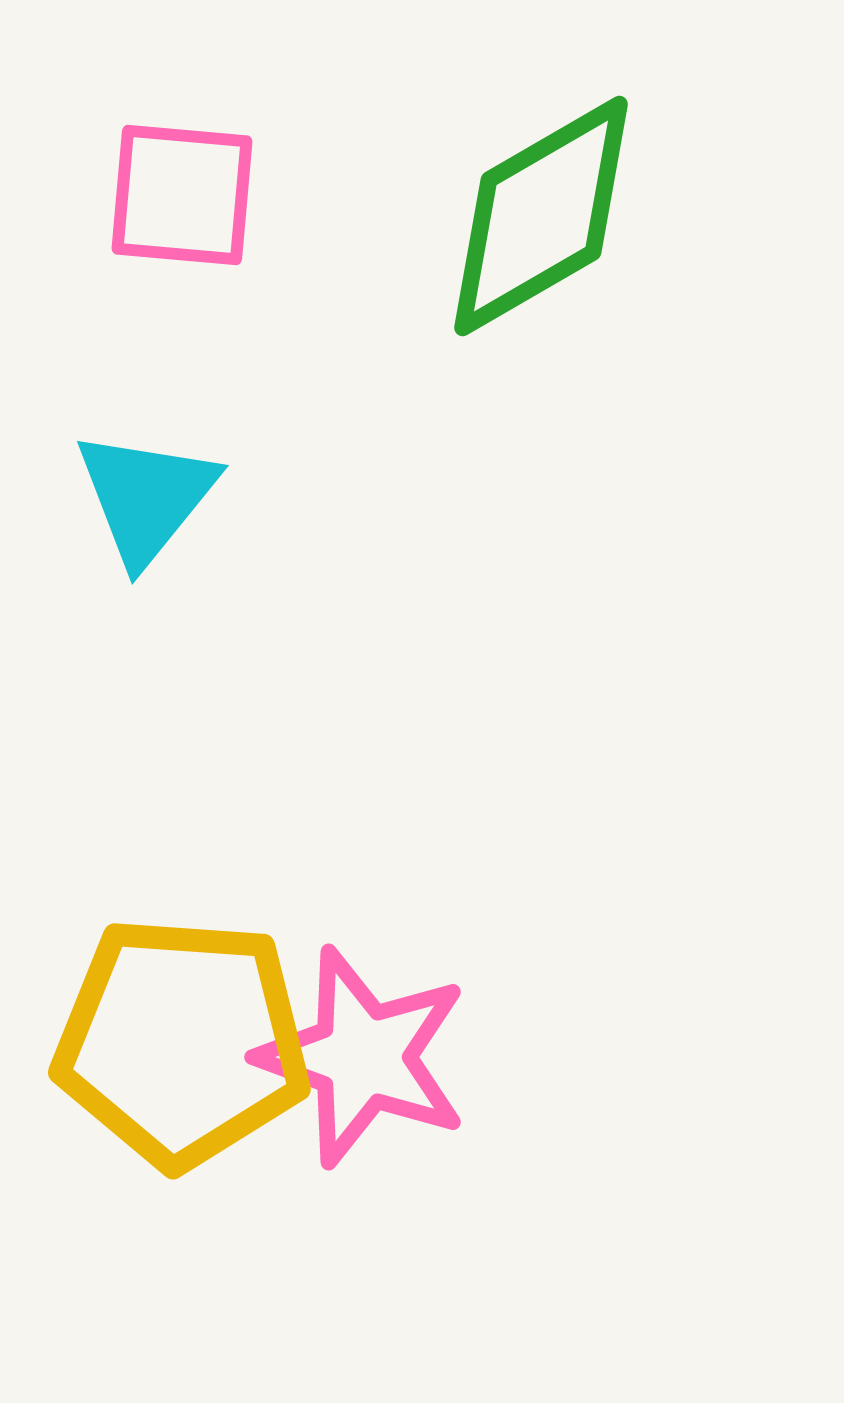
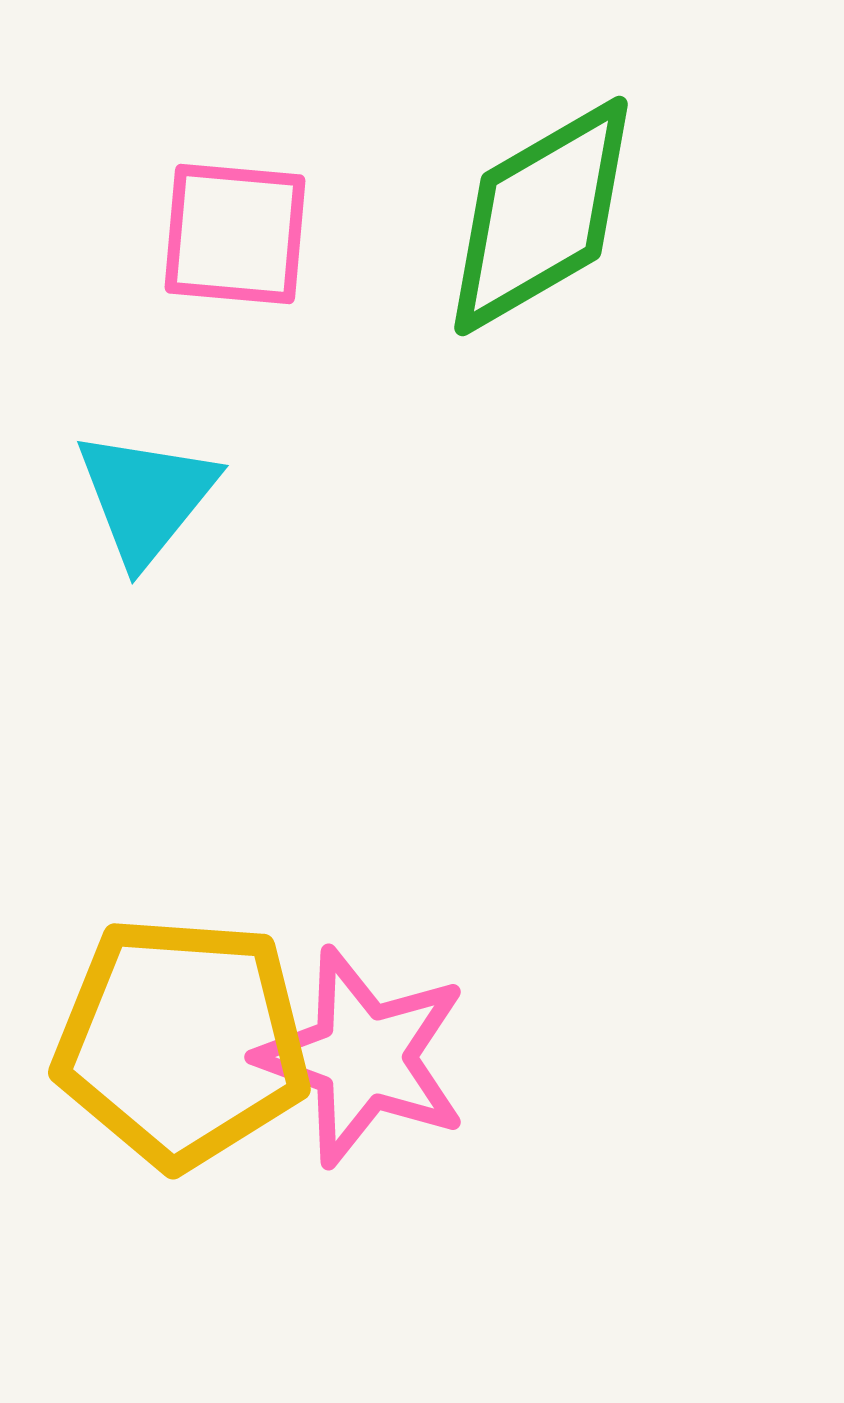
pink square: moved 53 px right, 39 px down
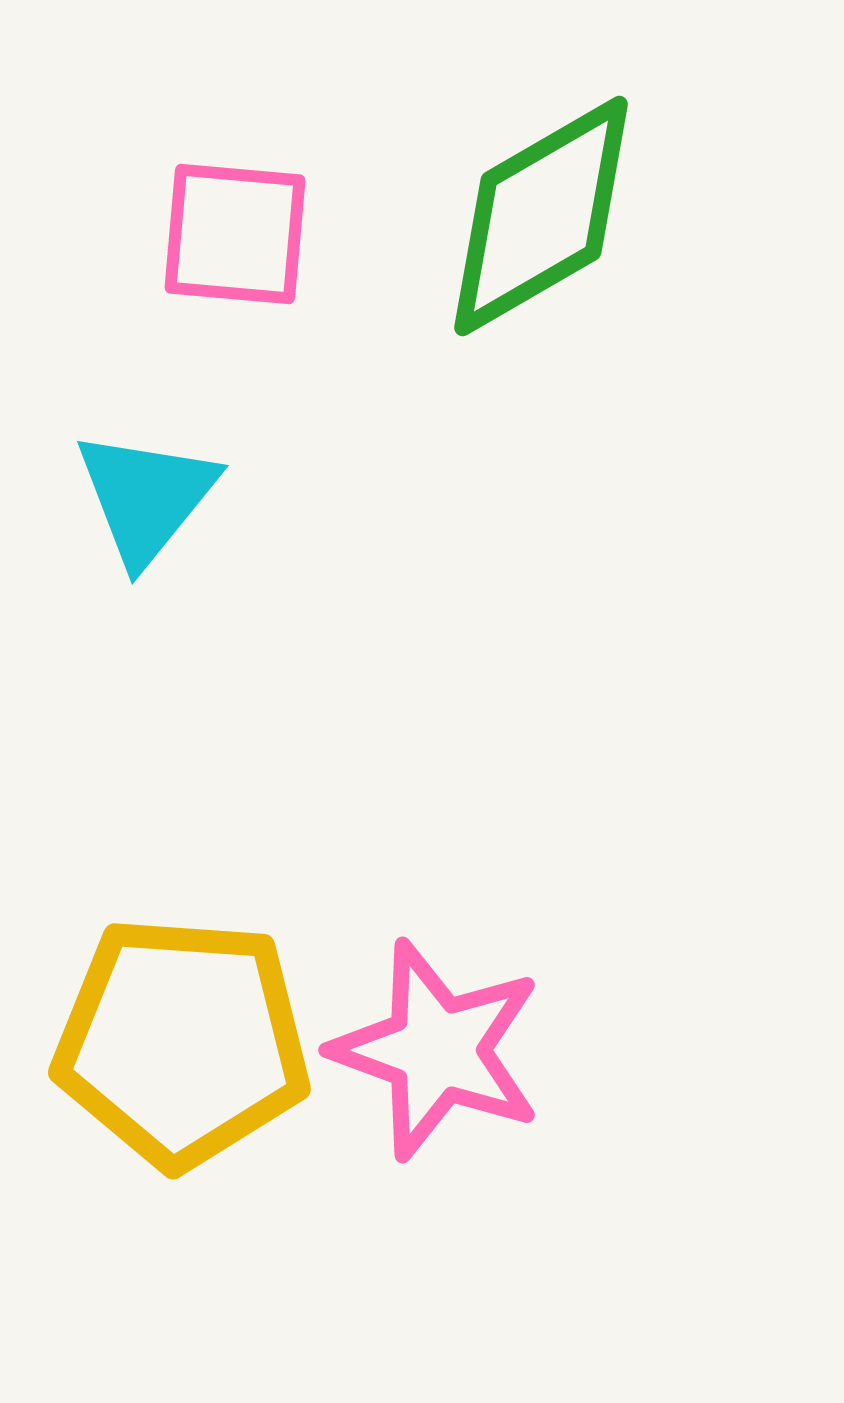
pink star: moved 74 px right, 7 px up
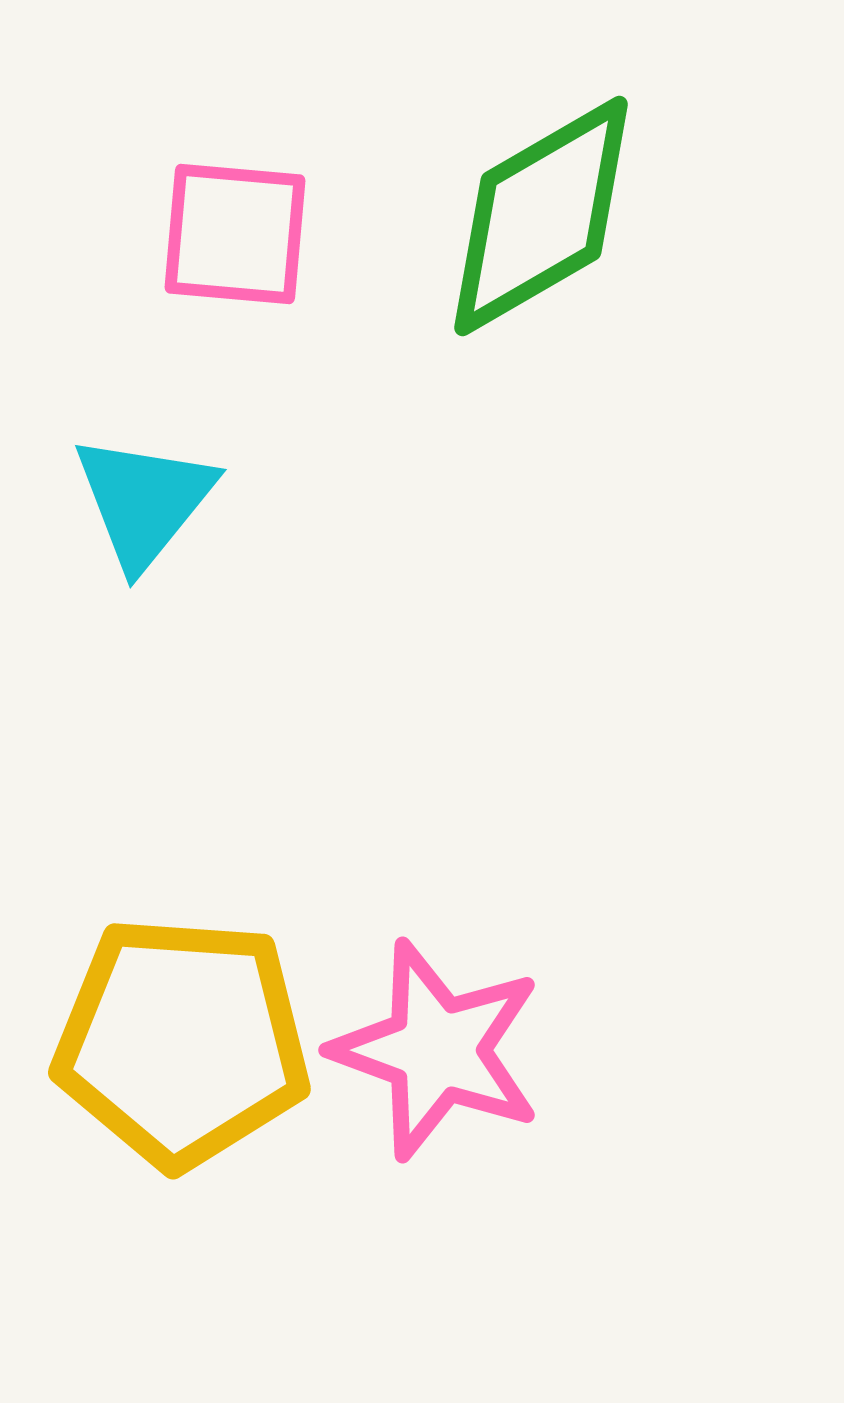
cyan triangle: moved 2 px left, 4 px down
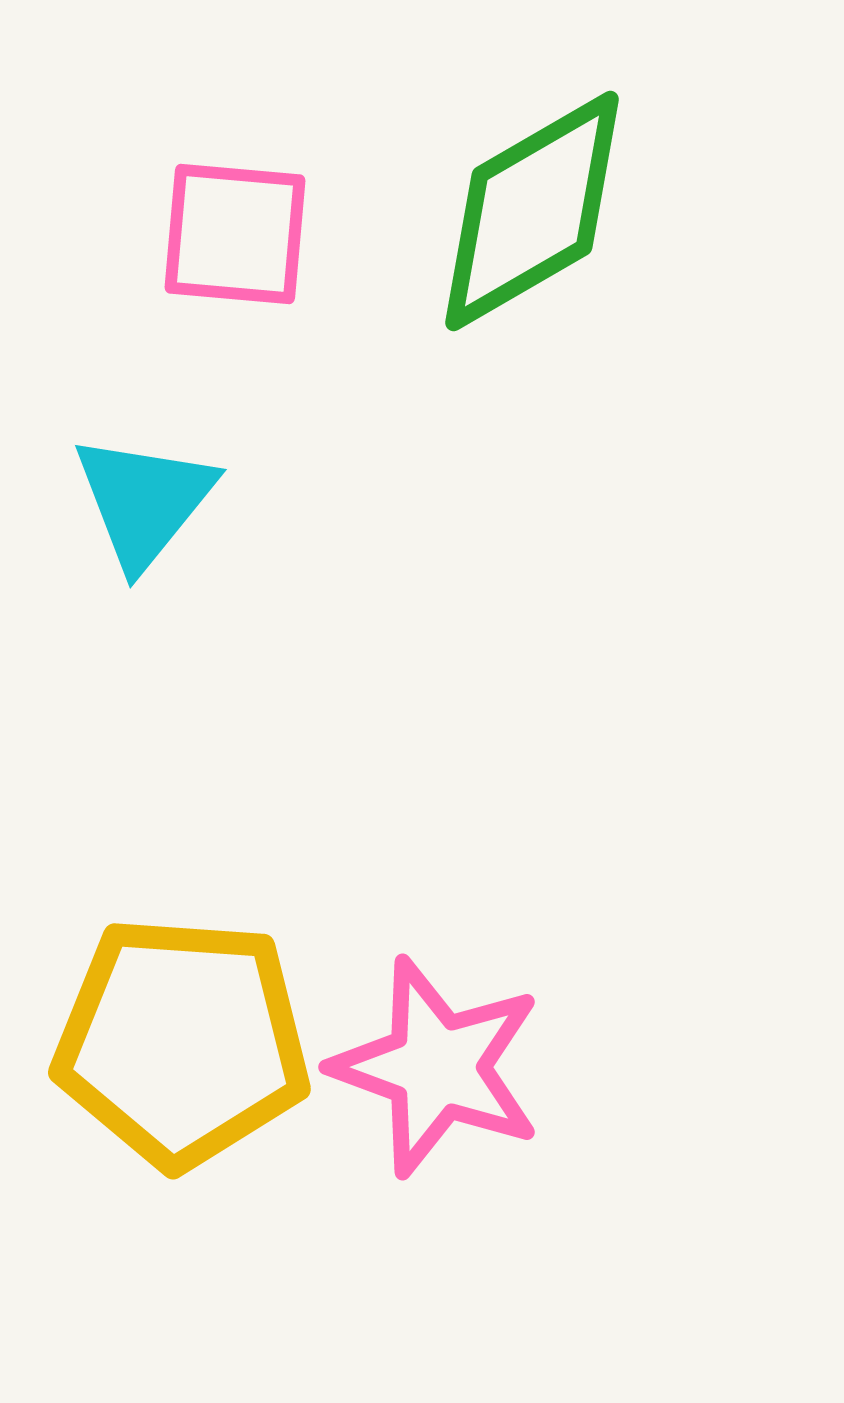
green diamond: moved 9 px left, 5 px up
pink star: moved 17 px down
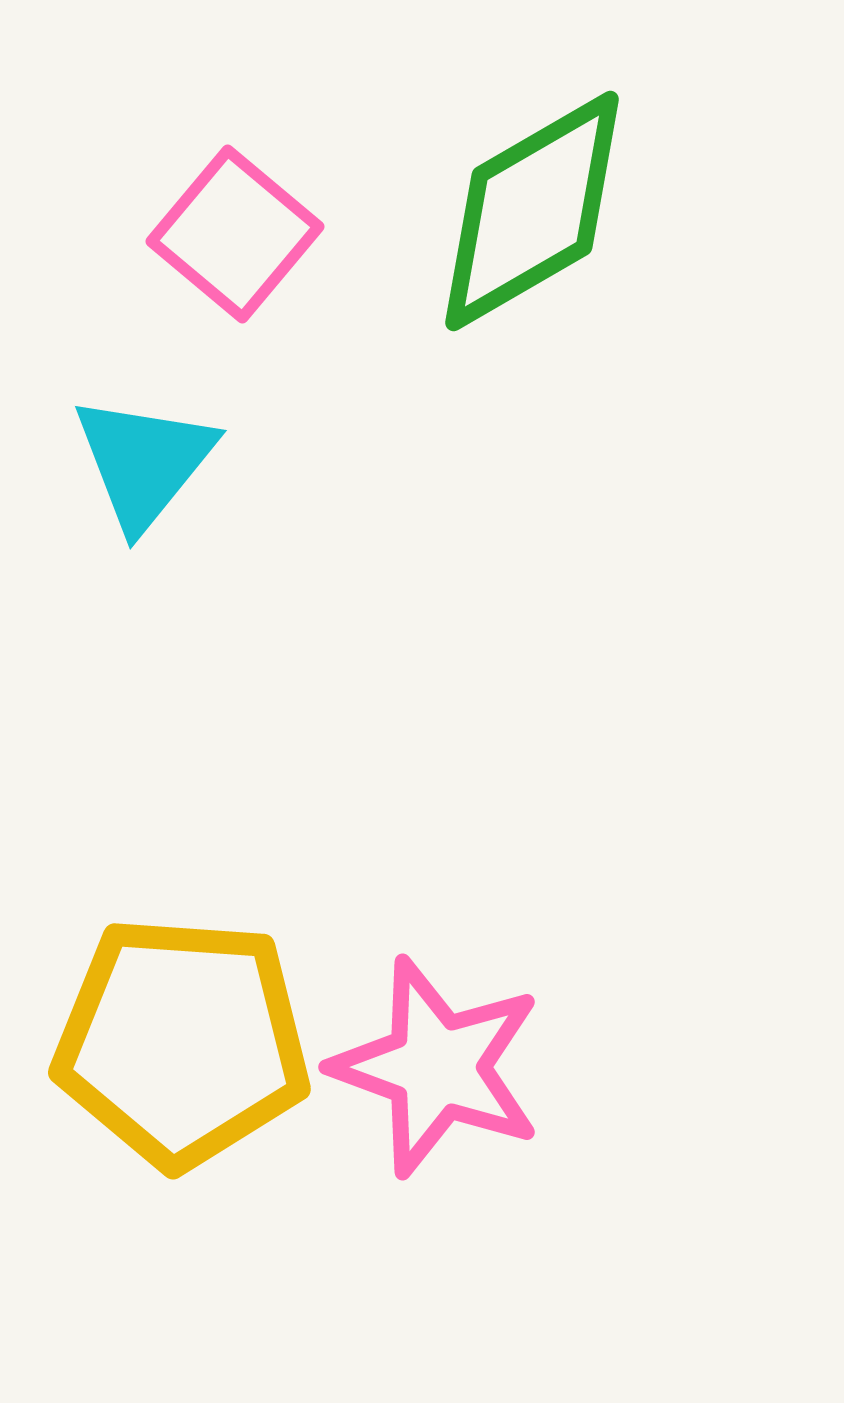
pink square: rotated 35 degrees clockwise
cyan triangle: moved 39 px up
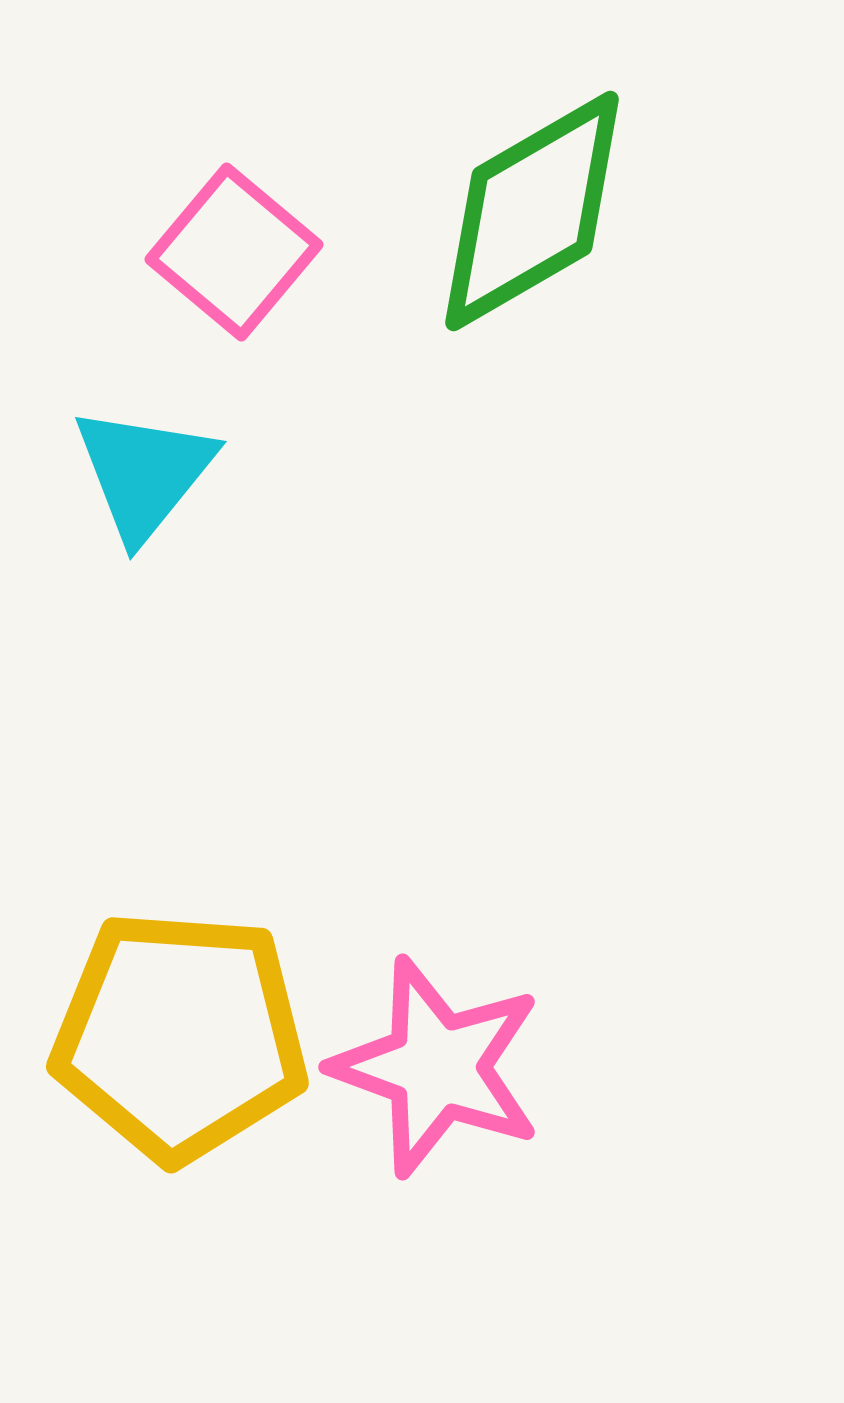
pink square: moved 1 px left, 18 px down
cyan triangle: moved 11 px down
yellow pentagon: moved 2 px left, 6 px up
